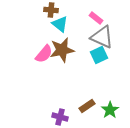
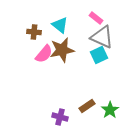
brown cross: moved 17 px left, 22 px down
cyan triangle: moved 1 px down
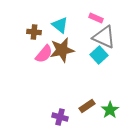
pink rectangle: rotated 16 degrees counterclockwise
gray triangle: moved 2 px right
cyan square: rotated 18 degrees counterclockwise
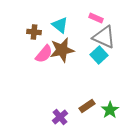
purple cross: rotated 35 degrees clockwise
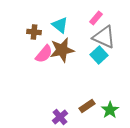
pink rectangle: rotated 72 degrees counterclockwise
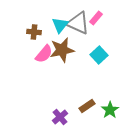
cyan triangle: rotated 30 degrees clockwise
gray triangle: moved 26 px left, 14 px up
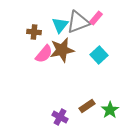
gray triangle: moved 1 px up; rotated 45 degrees counterclockwise
purple cross: rotated 21 degrees counterclockwise
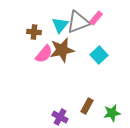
brown rectangle: rotated 28 degrees counterclockwise
green star: moved 2 px right, 3 px down; rotated 24 degrees clockwise
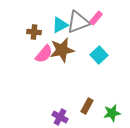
cyan triangle: rotated 24 degrees clockwise
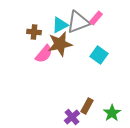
brown star: moved 2 px left, 6 px up
cyan square: rotated 12 degrees counterclockwise
green star: rotated 24 degrees counterclockwise
purple cross: moved 12 px right; rotated 21 degrees clockwise
